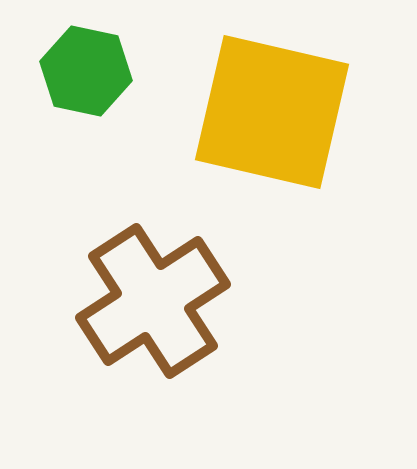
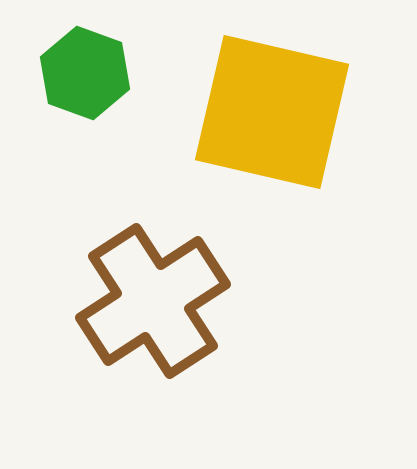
green hexagon: moved 1 px left, 2 px down; rotated 8 degrees clockwise
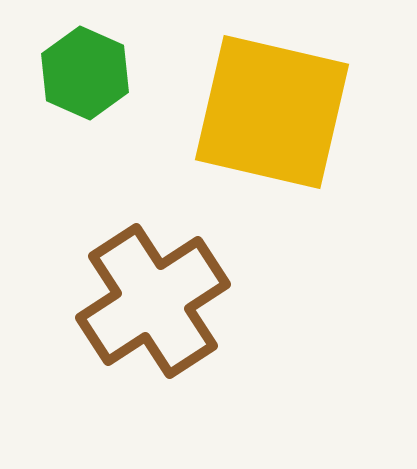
green hexagon: rotated 4 degrees clockwise
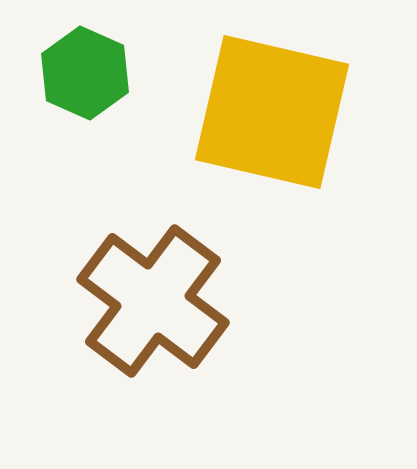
brown cross: rotated 20 degrees counterclockwise
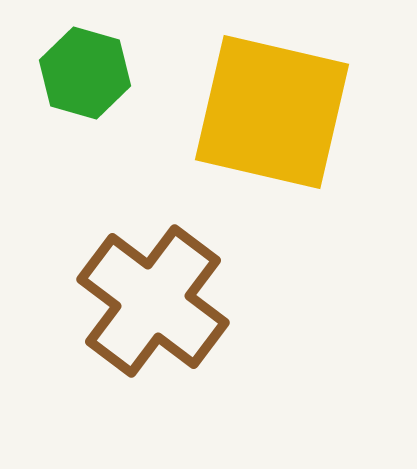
green hexagon: rotated 8 degrees counterclockwise
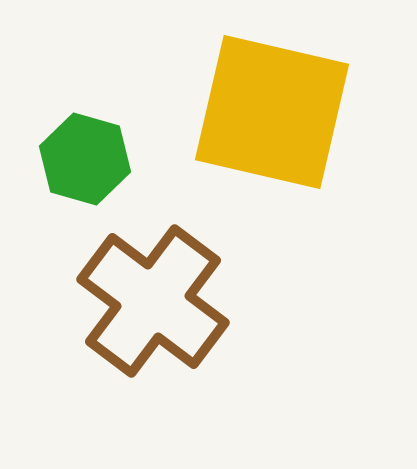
green hexagon: moved 86 px down
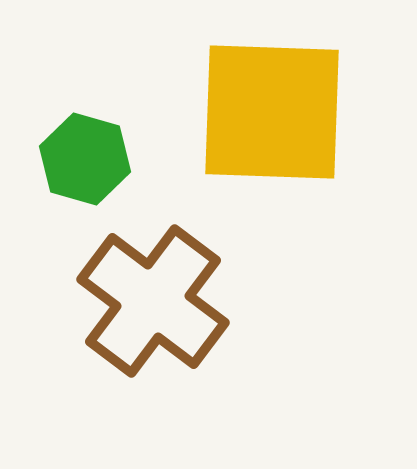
yellow square: rotated 11 degrees counterclockwise
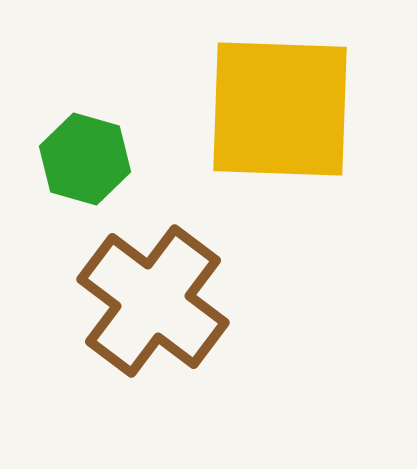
yellow square: moved 8 px right, 3 px up
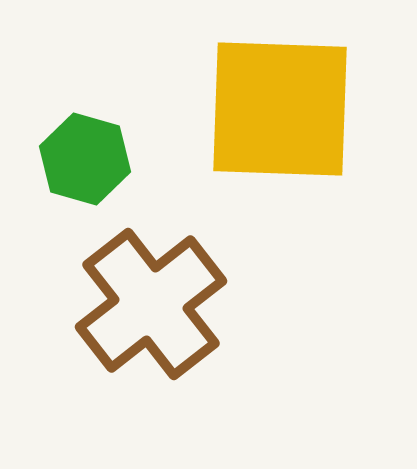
brown cross: moved 2 px left, 3 px down; rotated 15 degrees clockwise
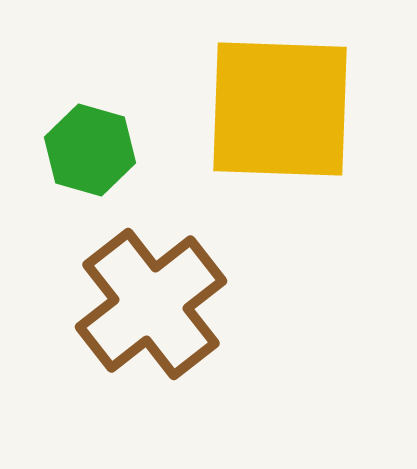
green hexagon: moved 5 px right, 9 px up
